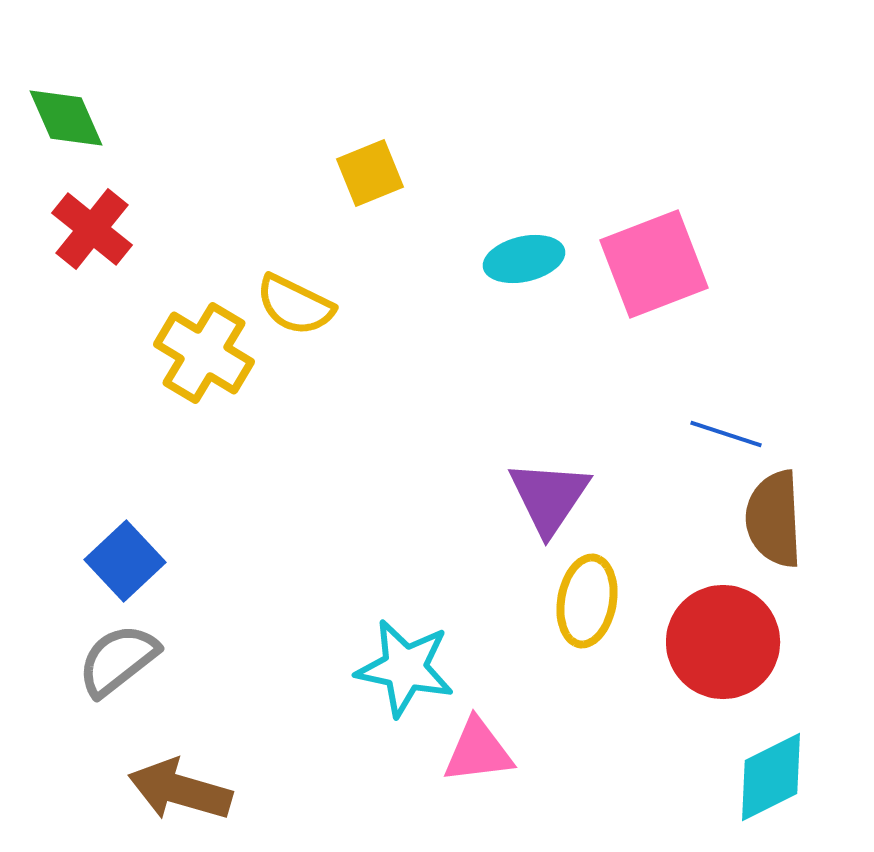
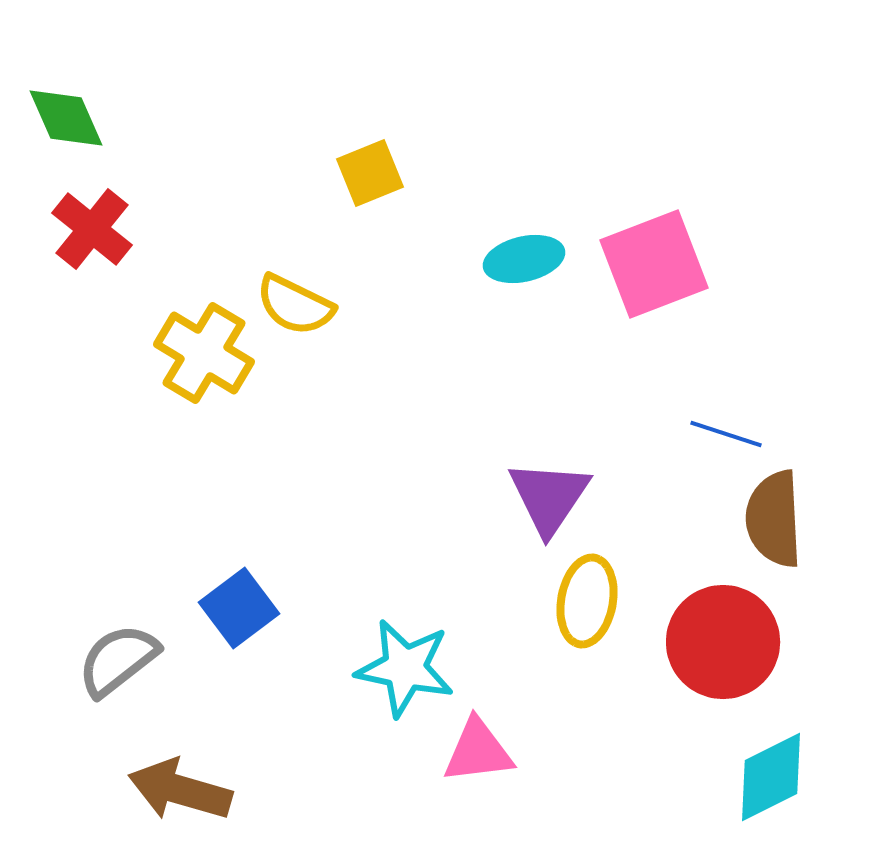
blue square: moved 114 px right, 47 px down; rotated 6 degrees clockwise
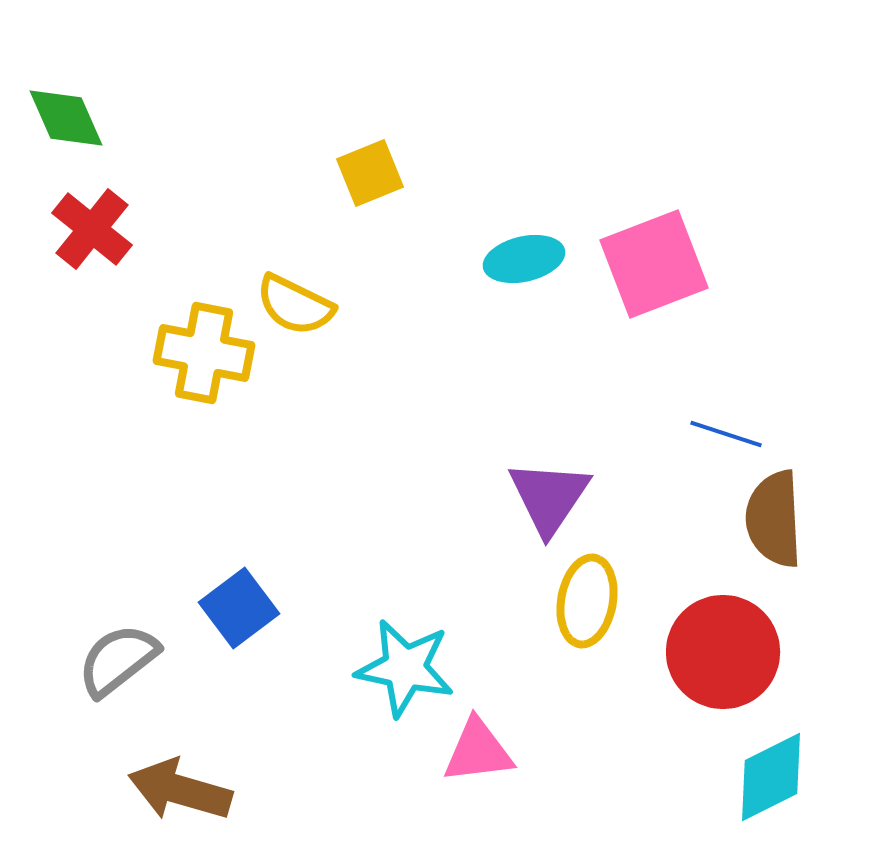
yellow cross: rotated 20 degrees counterclockwise
red circle: moved 10 px down
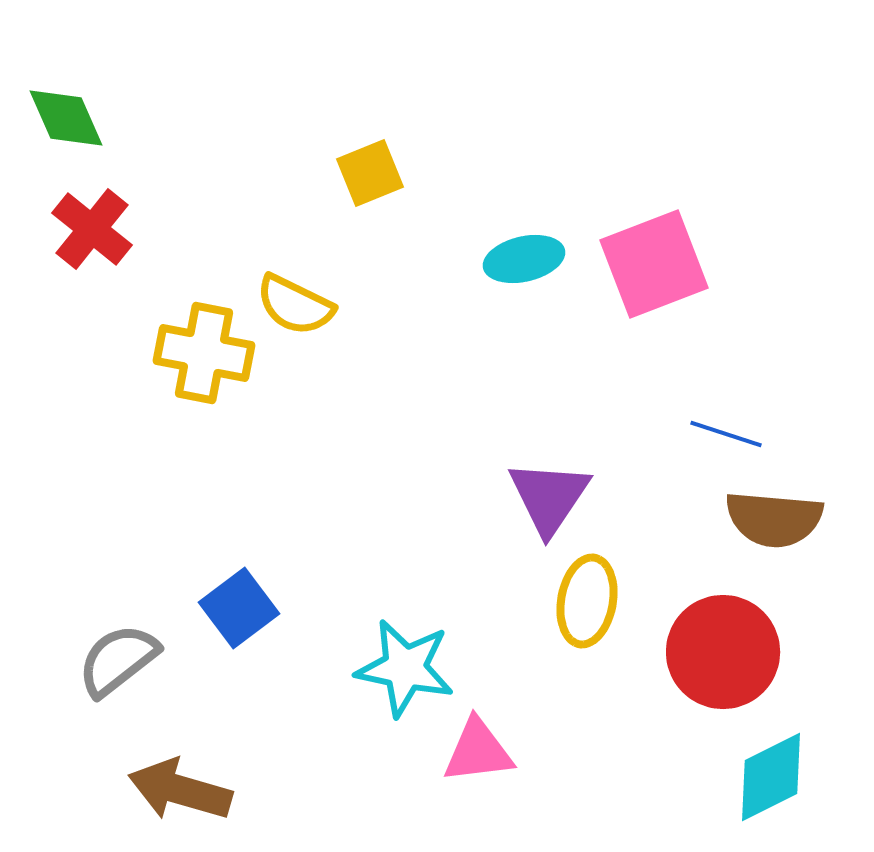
brown semicircle: rotated 82 degrees counterclockwise
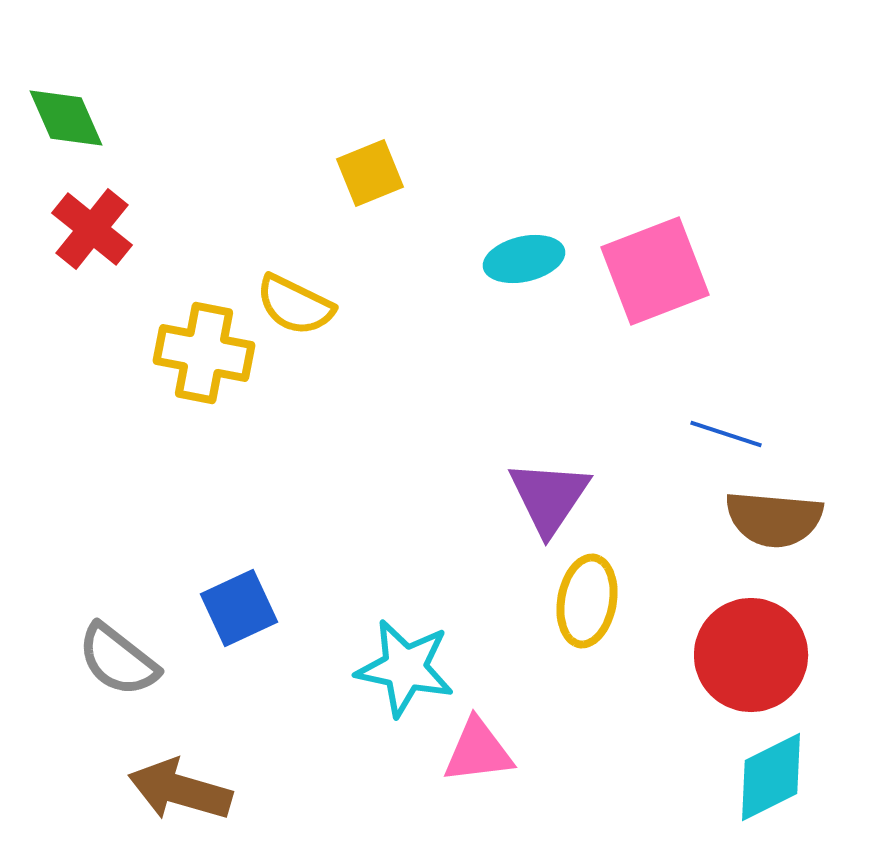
pink square: moved 1 px right, 7 px down
blue square: rotated 12 degrees clockwise
red circle: moved 28 px right, 3 px down
gray semicircle: rotated 104 degrees counterclockwise
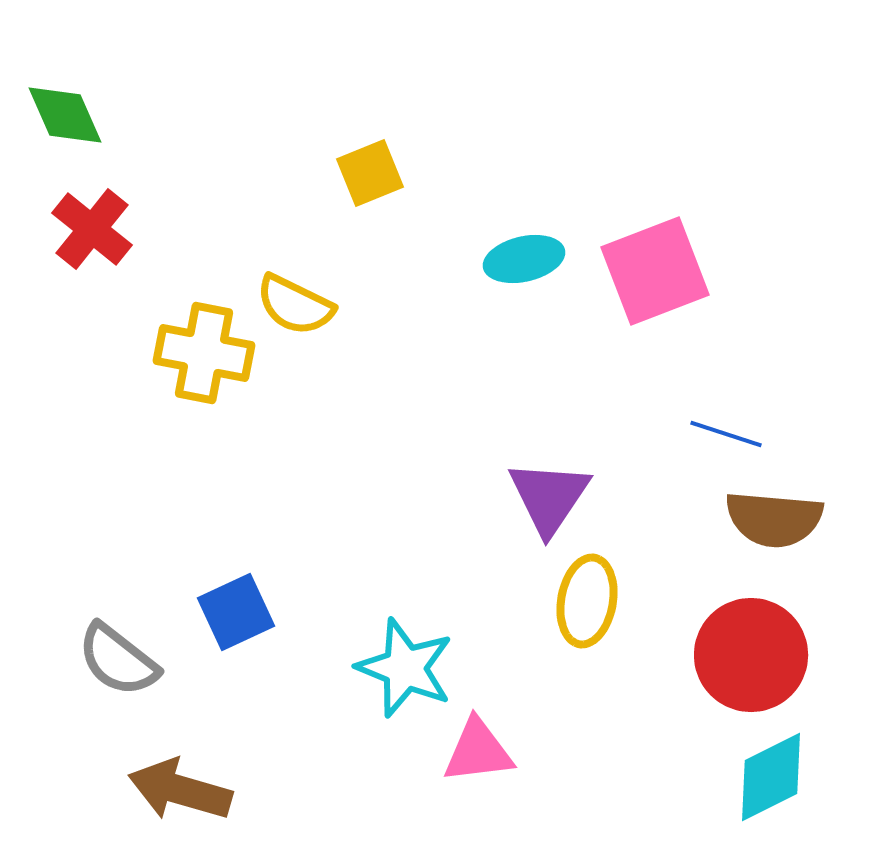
green diamond: moved 1 px left, 3 px up
blue square: moved 3 px left, 4 px down
cyan star: rotated 10 degrees clockwise
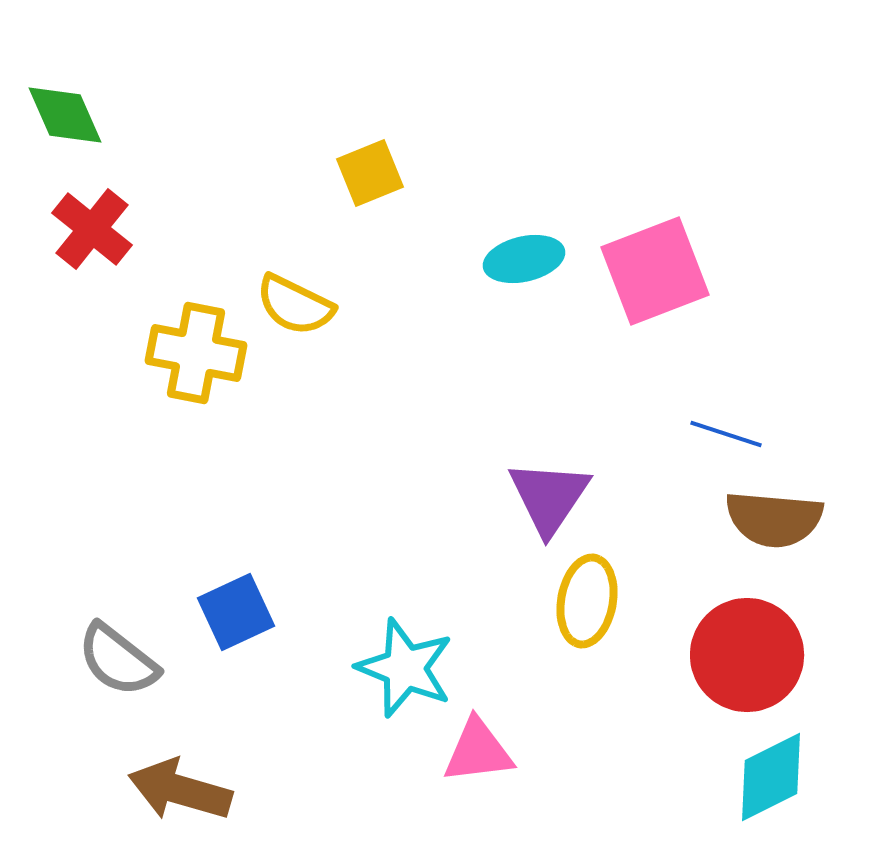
yellow cross: moved 8 px left
red circle: moved 4 px left
